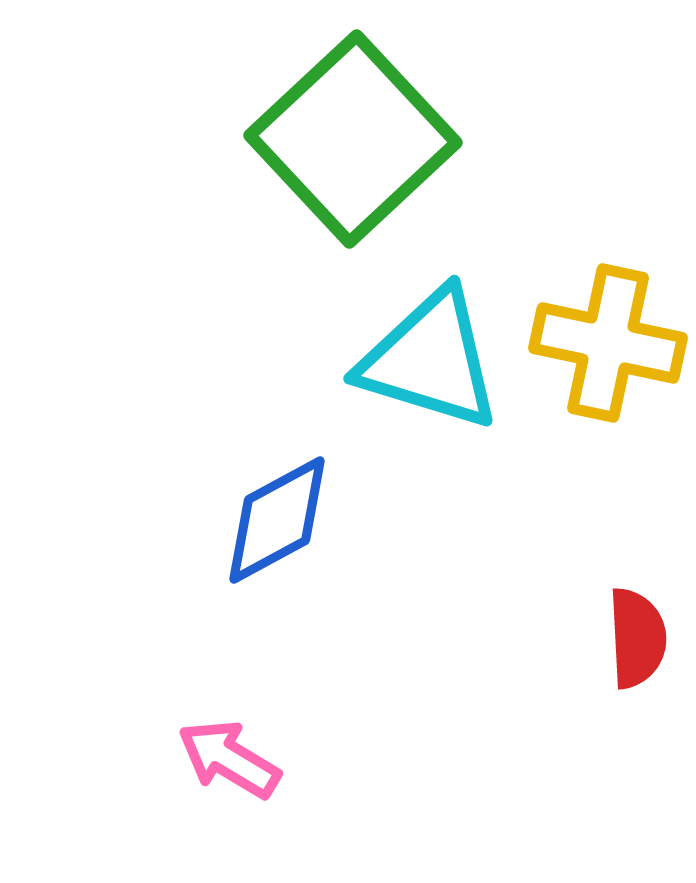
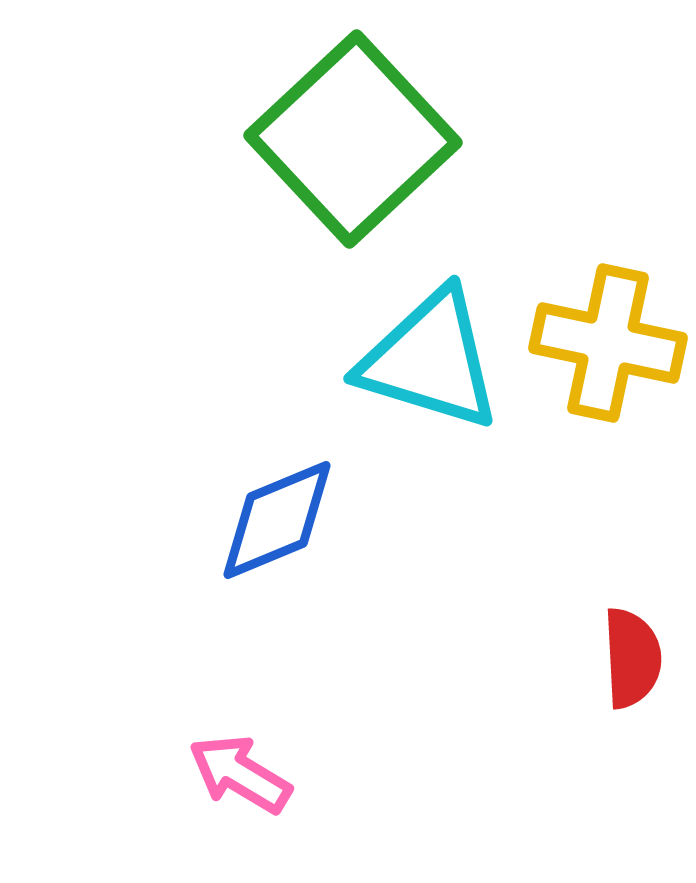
blue diamond: rotated 6 degrees clockwise
red semicircle: moved 5 px left, 20 px down
pink arrow: moved 11 px right, 15 px down
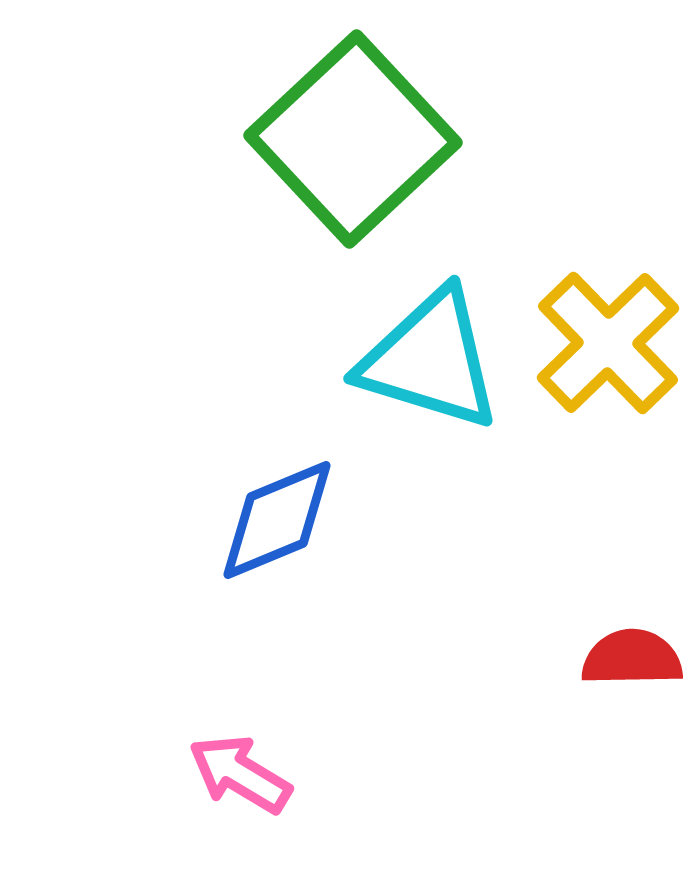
yellow cross: rotated 34 degrees clockwise
red semicircle: rotated 88 degrees counterclockwise
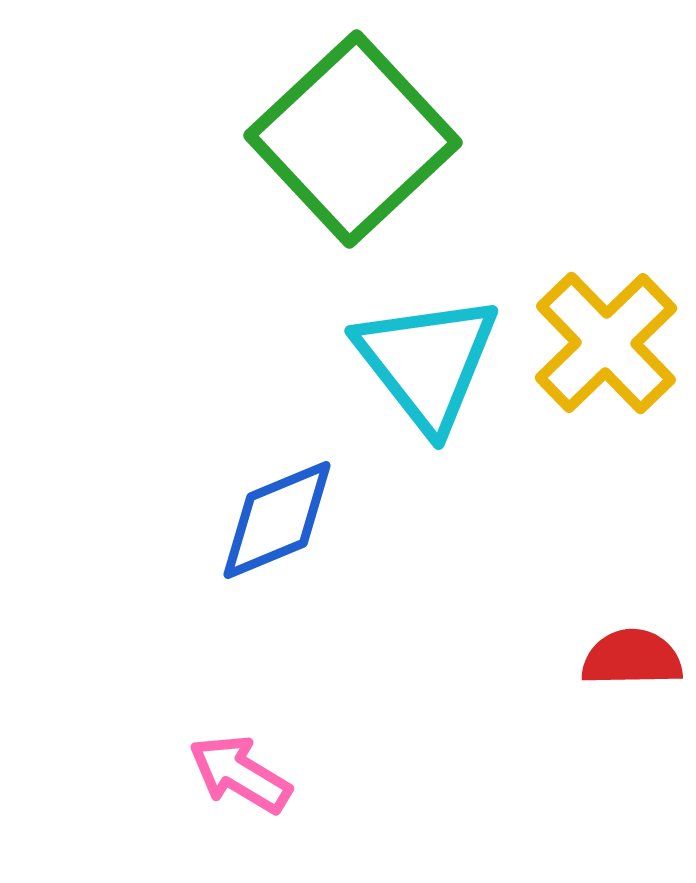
yellow cross: moved 2 px left
cyan triangle: moved 3 px left, 2 px down; rotated 35 degrees clockwise
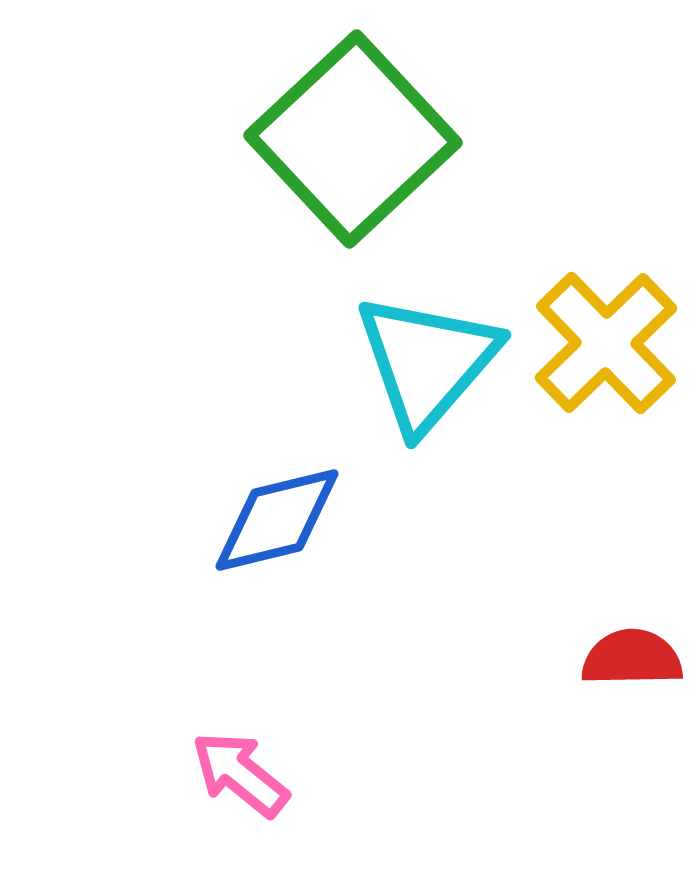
cyan triangle: rotated 19 degrees clockwise
blue diamond: rotated 9 degrees clockwise
pink arrow: rotated 8 degrees clockwise
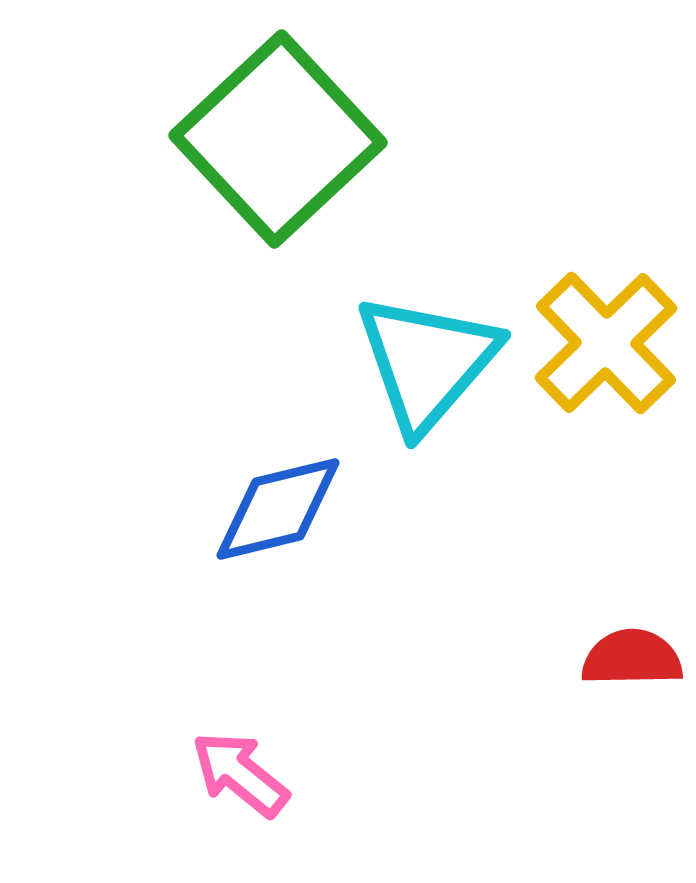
green square: moved 75 px left
blue diamond: moved 1 px right, 11 px up
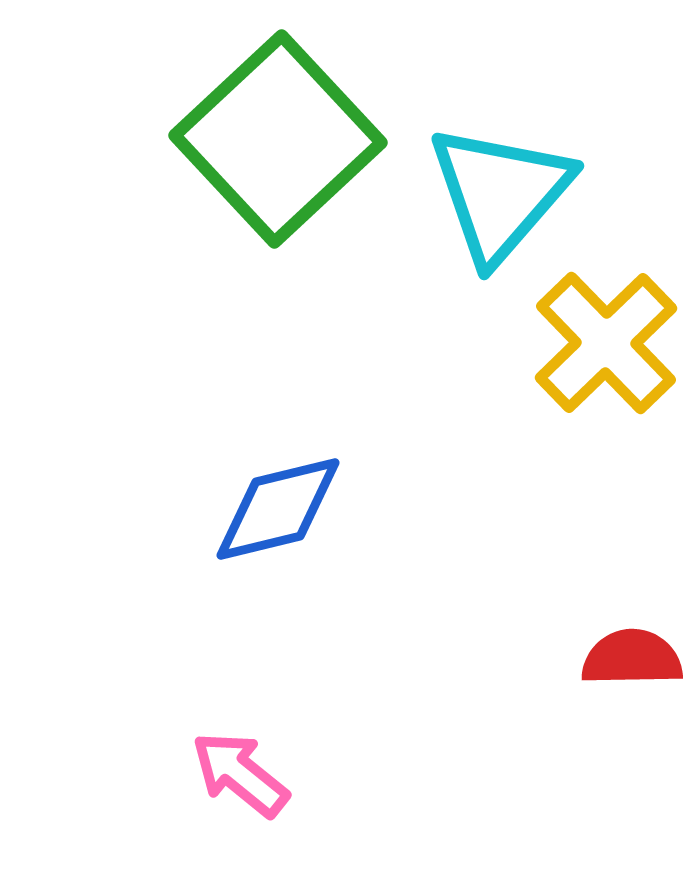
cyan triangle: moved 73 px right, 169 px up
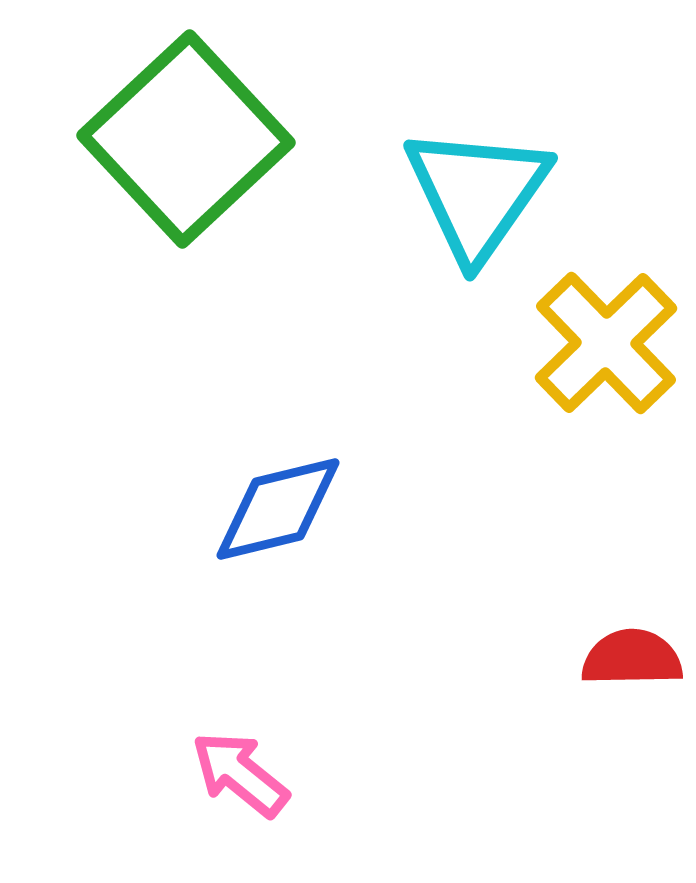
green square: moved 92 px left
cyan triangle: moved 23 px left; rotated 6 degrees counterclockwise
